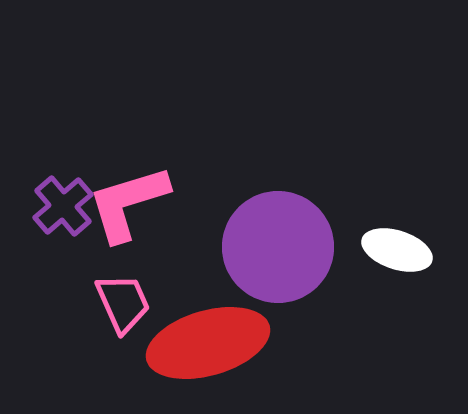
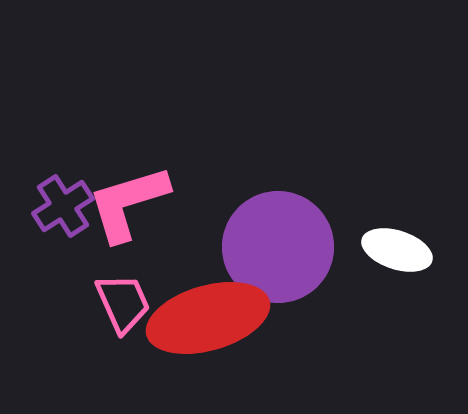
purple cross: rotated 8 degrees clockwise
red ellipse: moved 25 px up
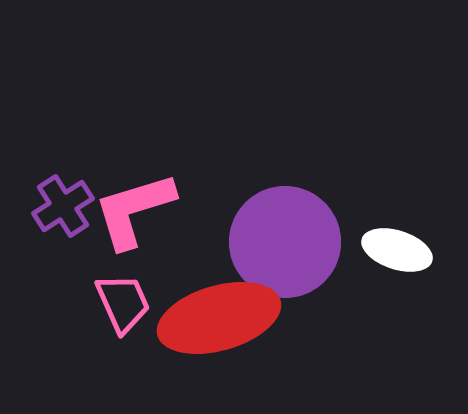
pink L-shape: moved 6 px right, 7 px down
purple circle: moved 7 px right, 5 px up
red ellipse: moved 11 px right
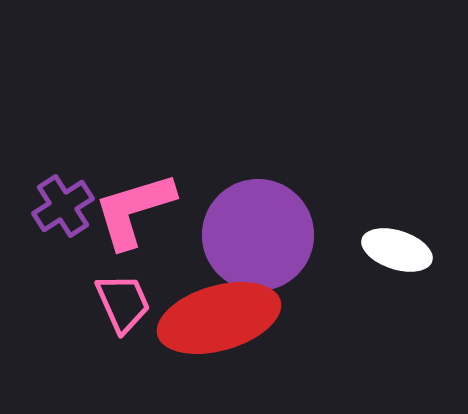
purple circle: moved 27 px left, 7 px up
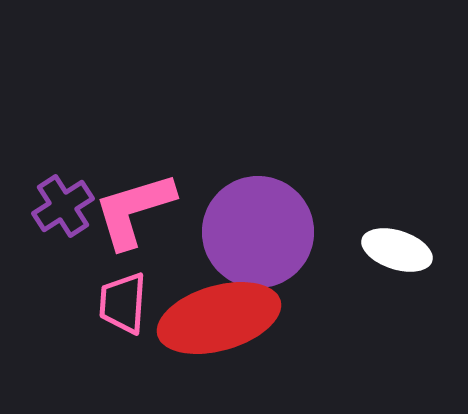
purple circle: moved 3 px up
pink trapezoid: rotated 152 degrees counterclockwise
